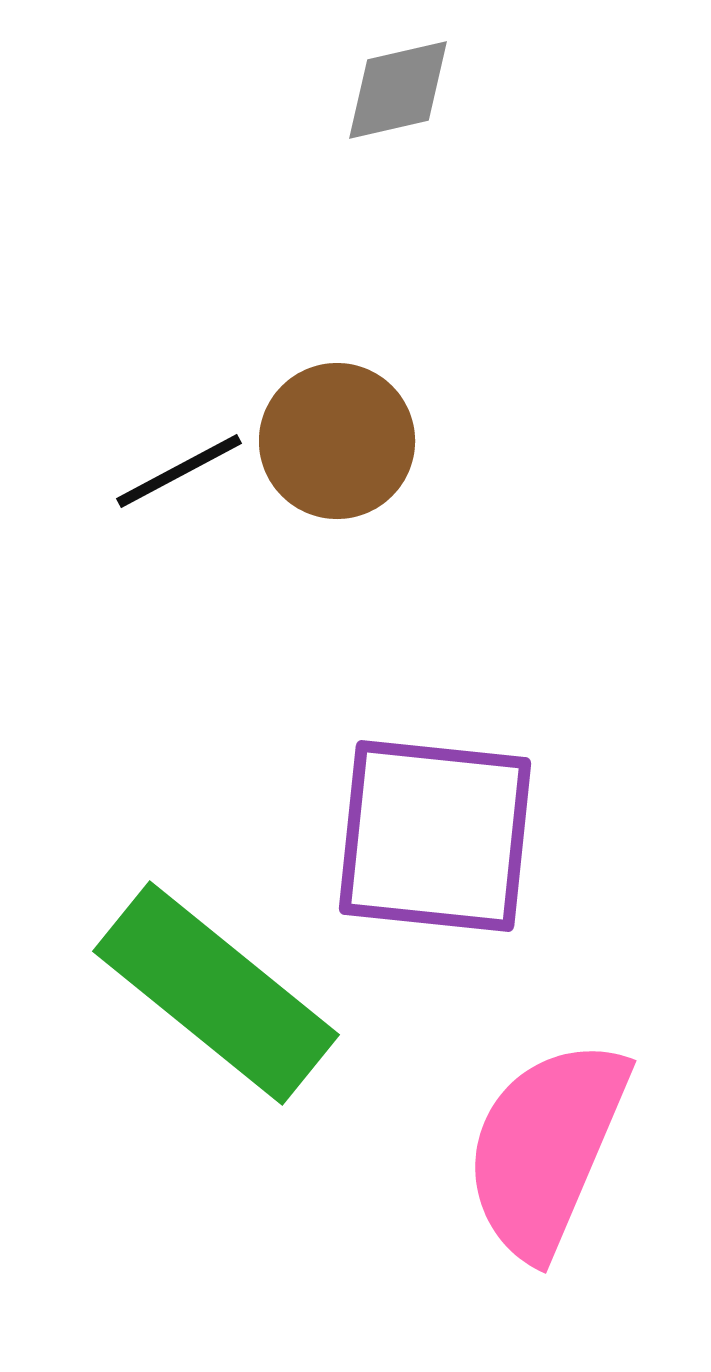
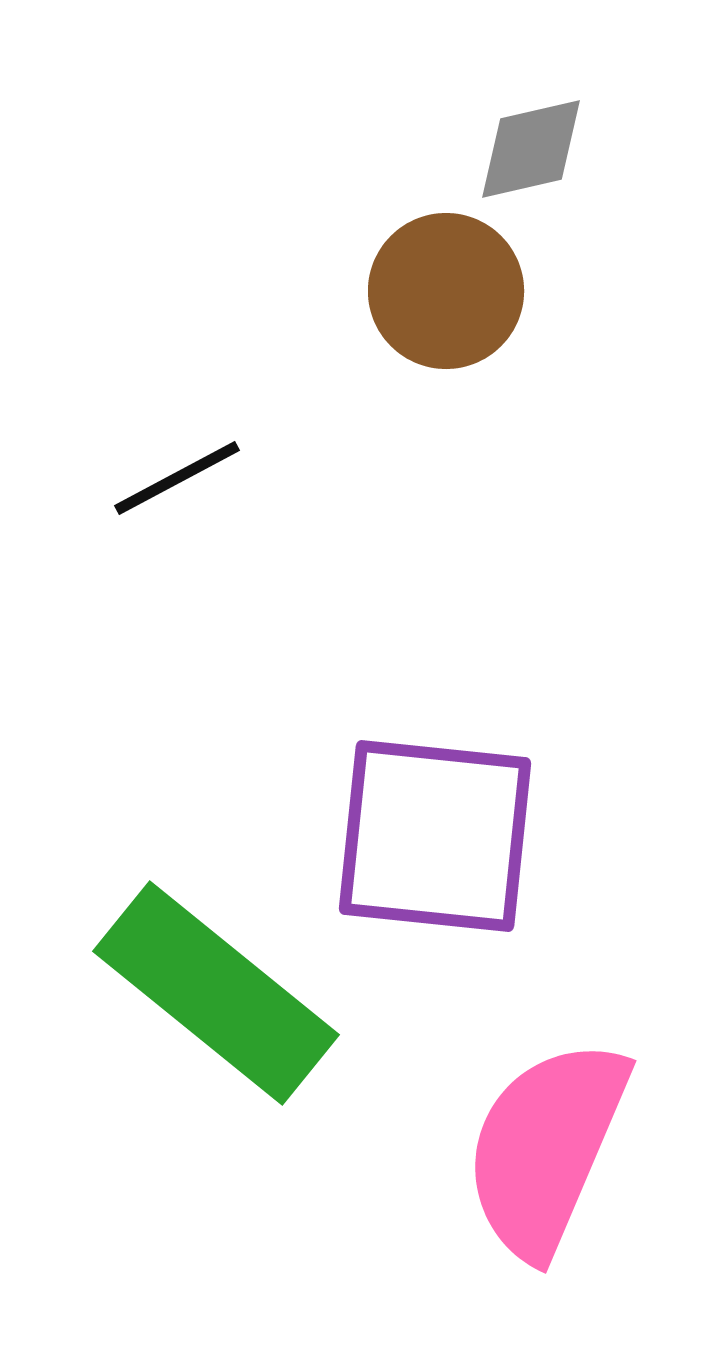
gray diamond: moved 133 px right, 59 px down
brown circle: moved 109 px right, 150 px up
black line: moved 2 px left, 7 px down
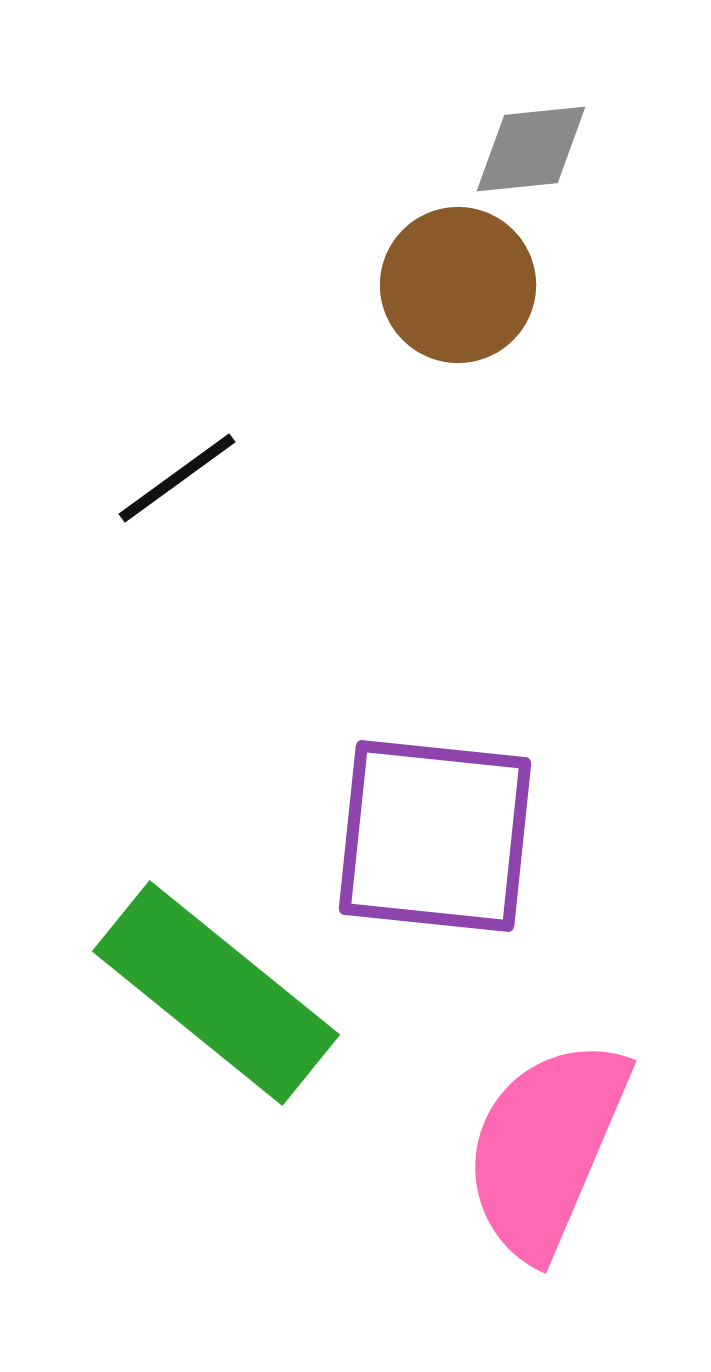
gray diamond: rotated 7 degrees clockwise
brown circle: moved 12 px right, 6 px up
black line: rotated 8 degrees counterclockwise
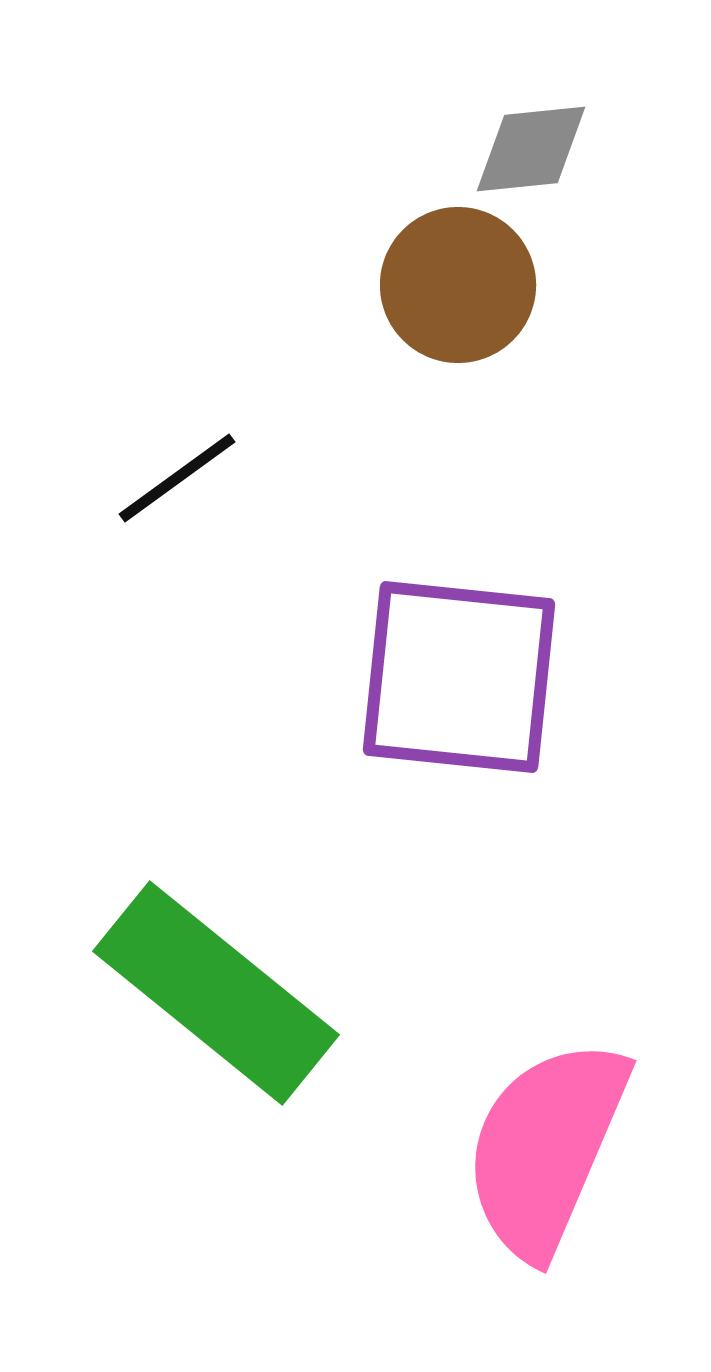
purple square: moved 24 px right, 159 px up
